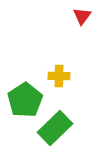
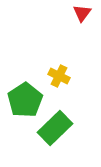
red triangle: moved 3 px up
yellow cross: rotated 25 degrees clockwise
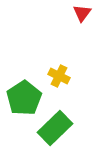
green pentagon: moved 1 px left, 2 px up
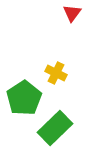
red triangle: moved 10 px left
yellow cross: moved 3 px left, 3 px up
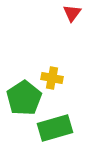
yellow cross: moved 4 px left, 5 px down; rotated 15 degrees counterclockwise
green rectangle: rotated 28 degrees clockwise
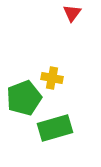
green pentagon: rotated 12 degrees clockwise
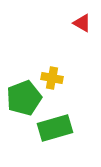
red triangle: moved 10 px right, 10 px down; rotated 36 degrees counterclockwise
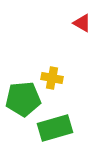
green pentagon: moved 1 px left, 1 px down; rotated 16 degrees clockwise
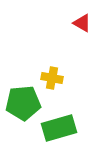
green pentagon: moved 4 px down
green rectangle: moved 4 px right
